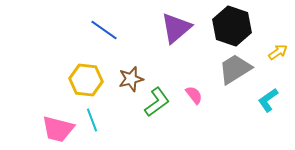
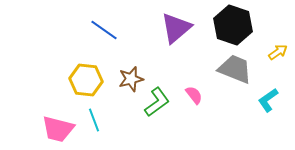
black hexagon: moved 1 px right, 1 px up
gray trapezoid: rotated 54 degrees clockwise
cyan line: moved 2 px right
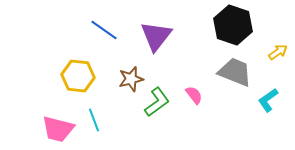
purple triangle: moved 20 px left, 8 px down; rotated 12 degrees counterclockwise
gray trapezoid: moved 3 px down
yellow hexagon: moved 8 px left, 4 px up
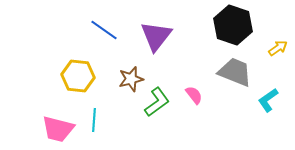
yellow arrow: moved 4 px up
cyan line: rotated 25 degrees clockwise
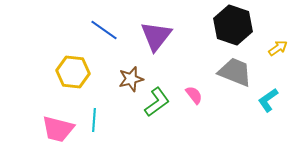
yellow hexagon: moved 5 px left, 4 px up
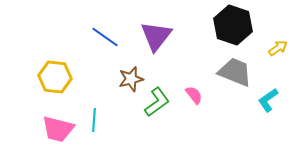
blue line: moved 1 px right, 7 px down
yellow hexagon: moved 18 px left, 5 px down
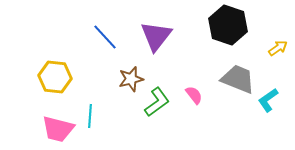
black hexagon: moved 5 px left
blue line: rotated 12 degrees clockwise
gray trapezoid: moved 3 px right, 7 px down
cyan line: moved 4 px left, 4 px up
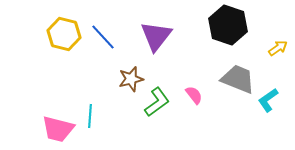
blue line: moved 2 px left
yellow hexagon: moved 9 px right, 43 px up; rotated 8 degrees clockwise
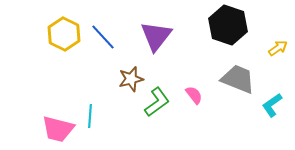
yellow hexagon: rotated 12 degrees clockwise
cyan L-shape: moved 4 px right, 5 px down
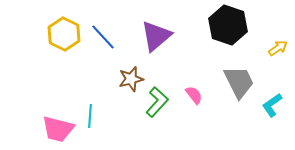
purple triangle: rotated 12 degrees clockwise
gray trapezoid: moved 1 px right, 3 px down; rotated 42 degrees clockwise
green L-shape: rotated 12 degrees counterclockwise
